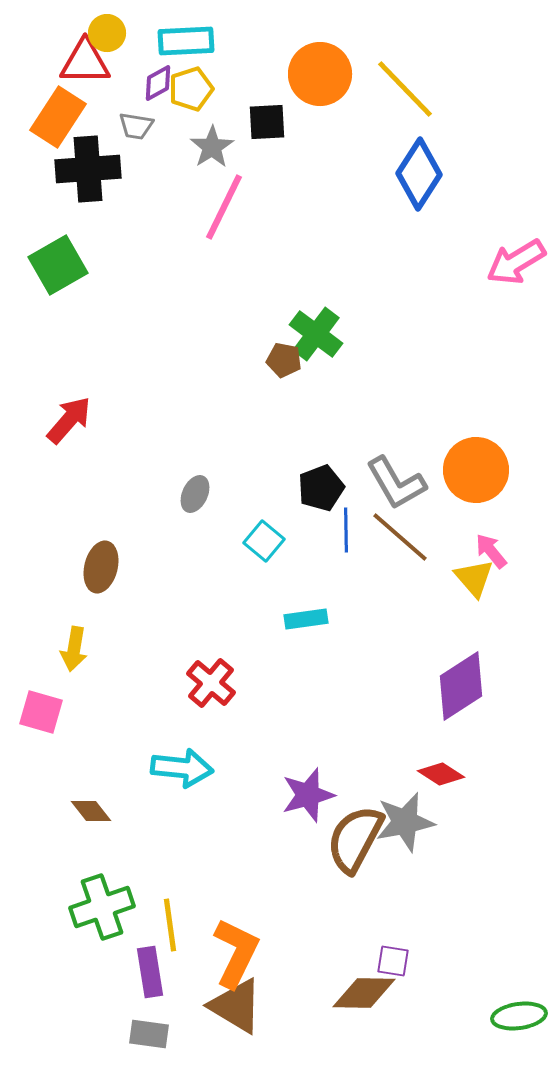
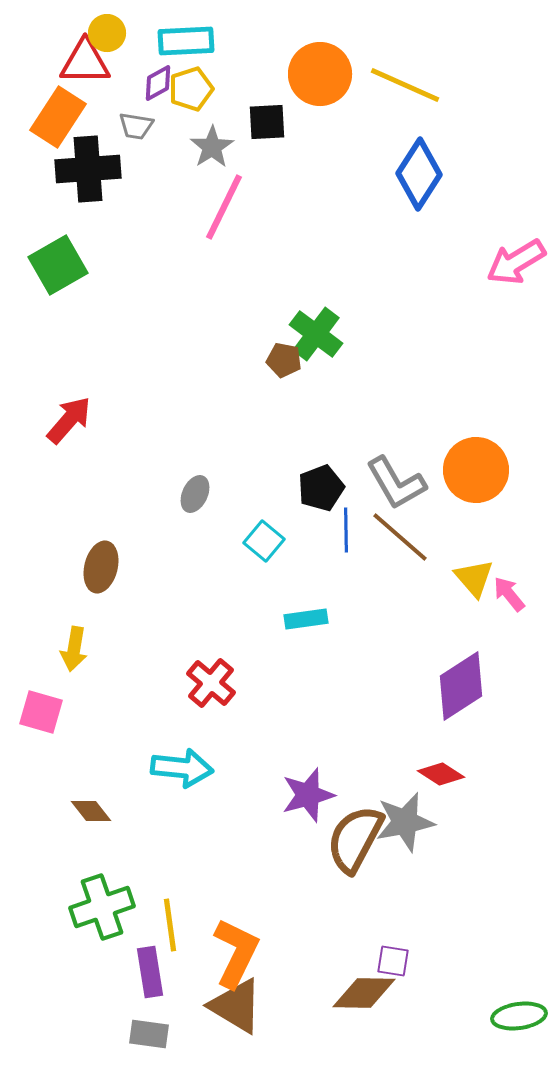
yellow line at (405, 89): moved 4 px up; rotated 22 degrees counterclockwise
pink arrow at (491, 551): moved 18 px right, 43 px down
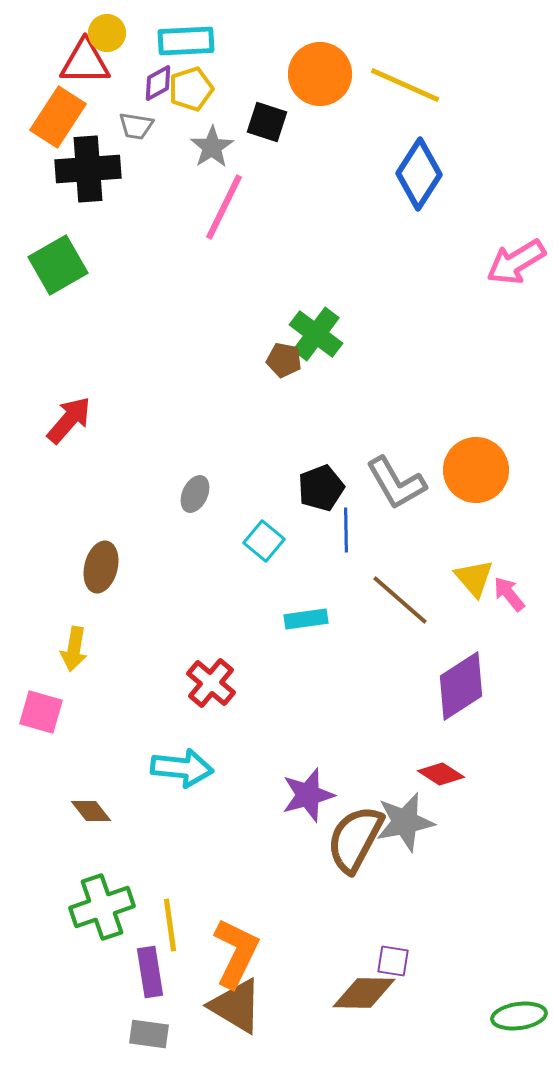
black square at (267, 122): rotated 21 degrees clockwise
brown line at (400, 537): moved 63 px down
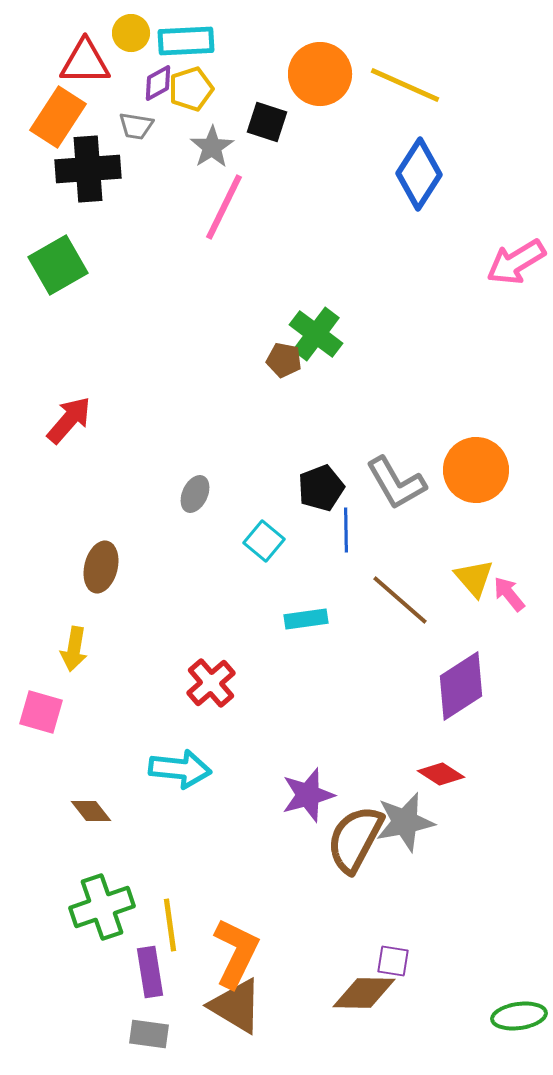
yellow circle at (107, 33): moved 24 px right
red cross at (211, 683): rotated 9 degrees clockwise
cyan arrow at (182, 768): moved 2 px left, 1 px down
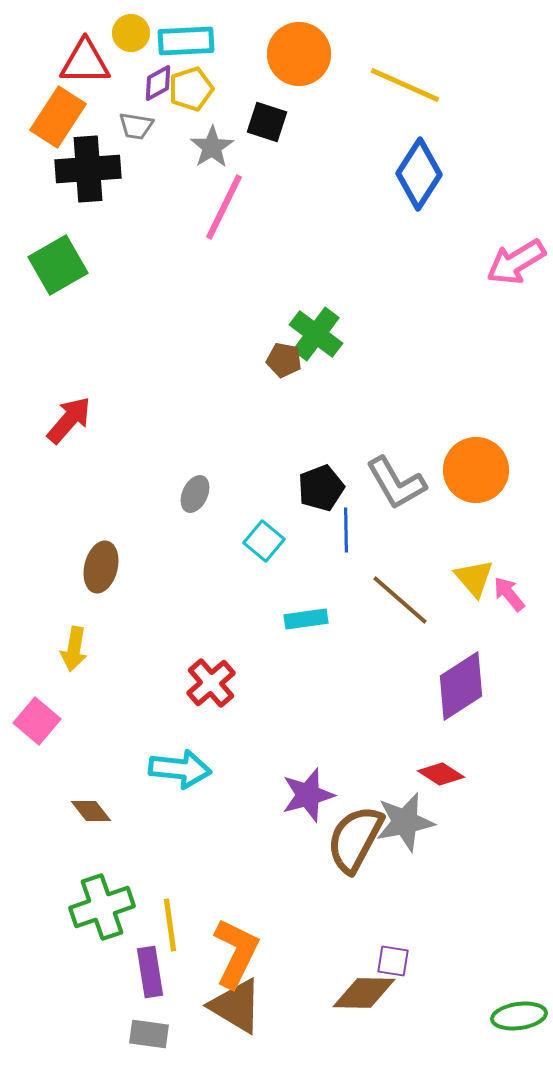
orange circle at (320, 74): moved 21 px left, 20 px up
pink square at (41, 712): moved 4 px left, 9 px down; rotated 24 degrees clockwise
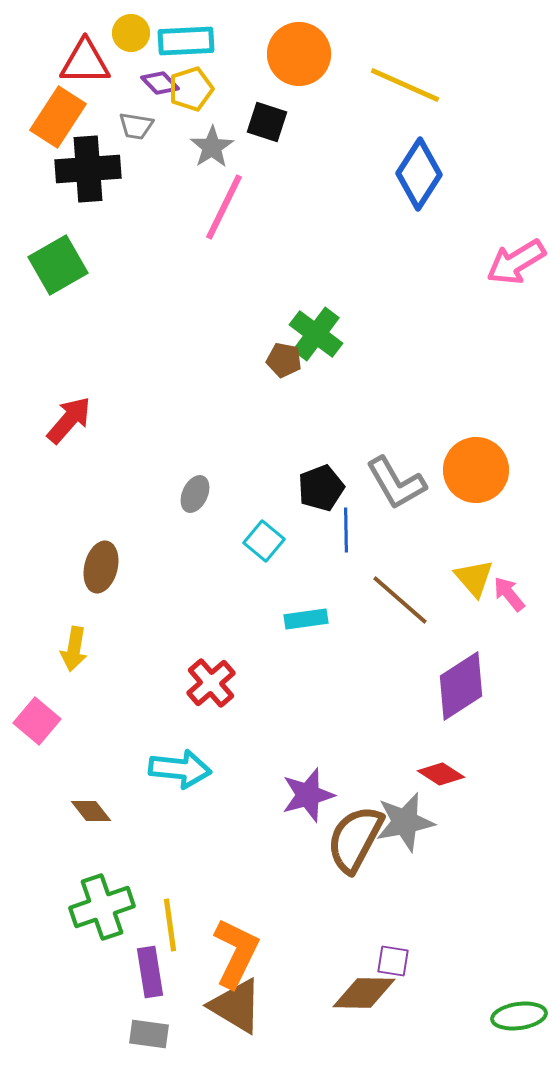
purple diamond at (158, 83): moved 2 px right; rotated 75 degrees clockwise
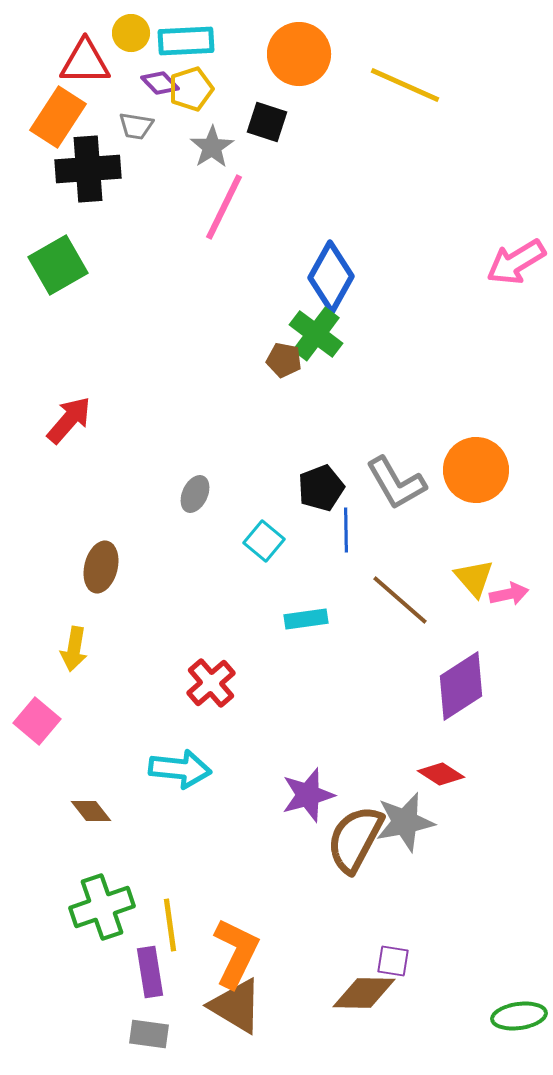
blue diamond at (419, 174): moved 88 px left, 103 px down; rotated 4 degrees counterclockwise
pink arrow at (509, 594): rotated 117 degrees clockwise
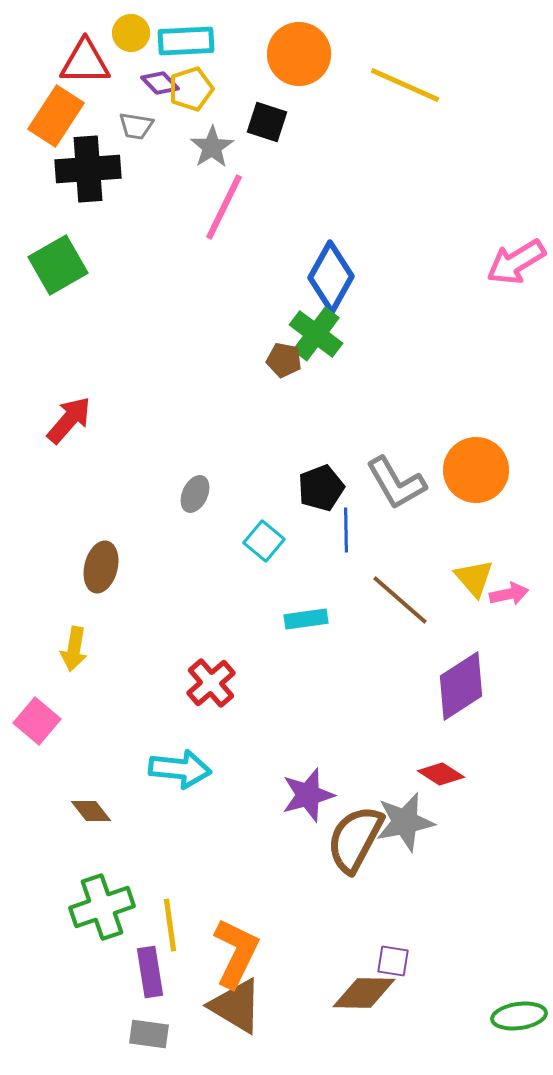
orange rectangle at (58, 117): moved 2 px left, 1 px up
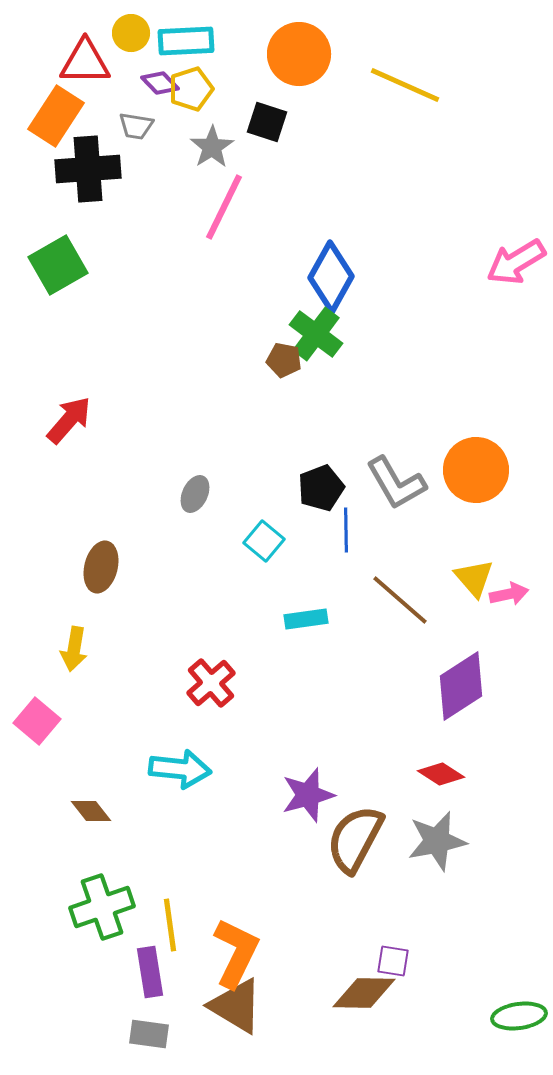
gray star at (405, 822): moved 32 px right, 19 px down
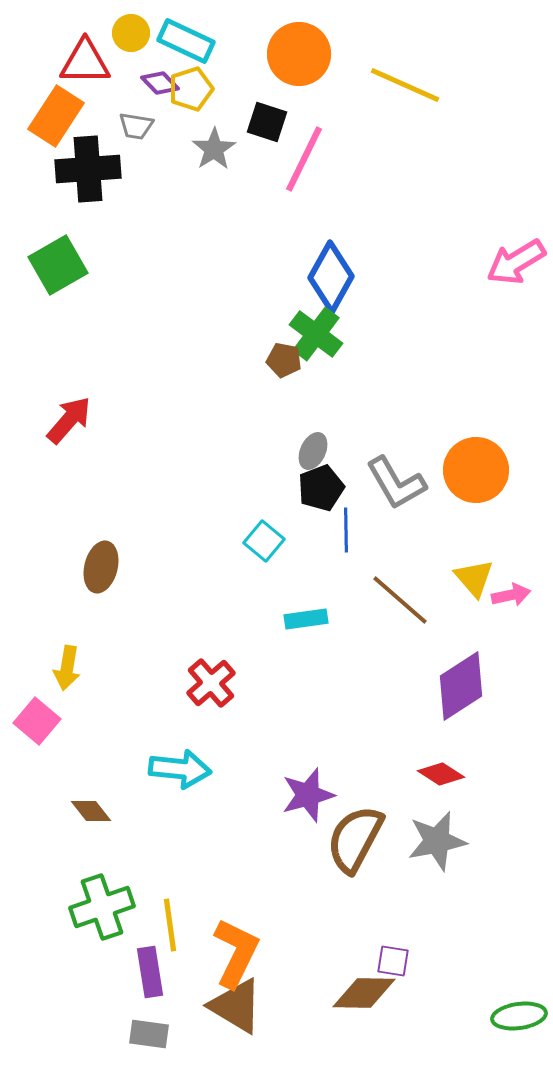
cyan rectangle at (186, 41): rotated 28 degrees clockwise
gray star at (212, 147): moved 2 px right, 2 px down
pink line at (224, 207): moved 80 px right, 48 px up
gray ellipse at (195, 494): moved 118 px right, 43 px up
pink arrow at (509, 594): moved 2 px right, 1 px down
yellow arrow at (74, 649): moved 7 px left, 19 px down
